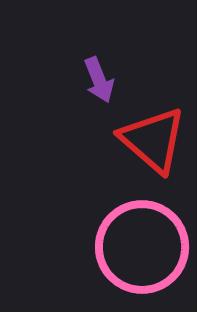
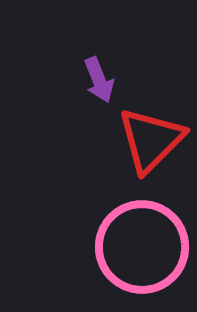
red triangle: moved 2 px left; rotated 34 degrees clockwise
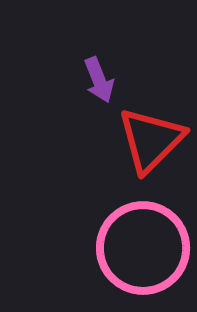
pink circle: moved 1 px right, 1 px down
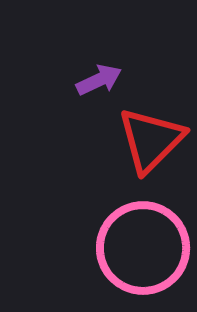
purple arrow: rotated 93 degrees counterclockwise
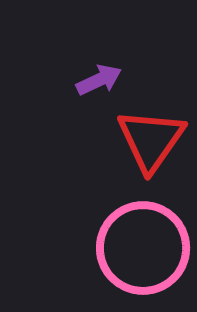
red triangle: rotated 10 degrees counterclockwise
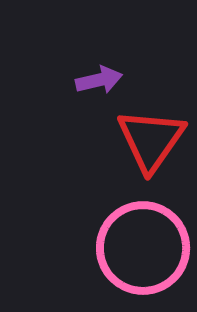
purple arrow: rotated 12 degrees clockwise
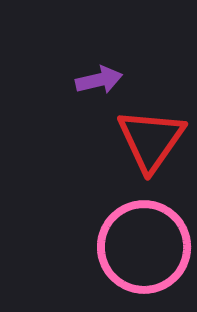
pink circle: moved 1 px right, 1 px up
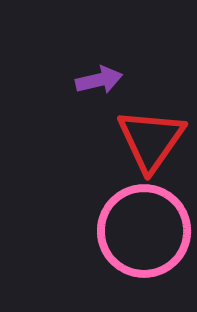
pink circle: moved 16 px up
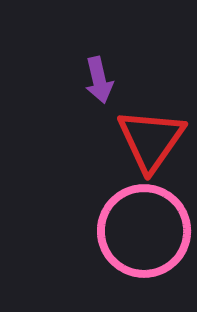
purple arrow: rotated 90 degrees clockwise
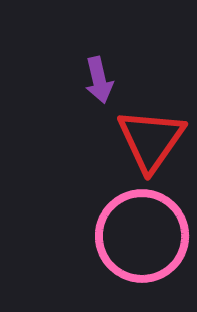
pink circle: moved 2 px left, 5 px down
